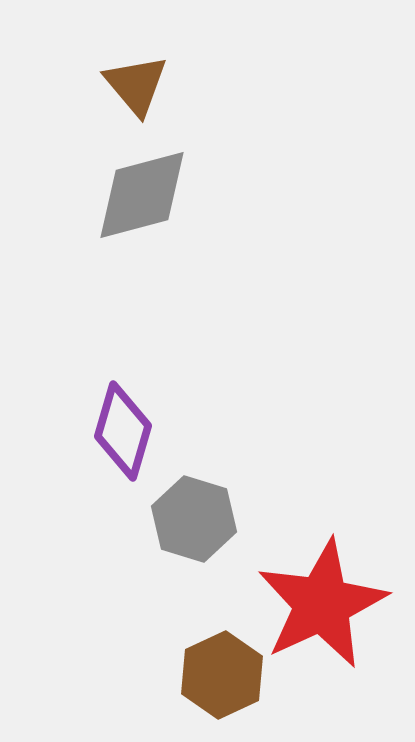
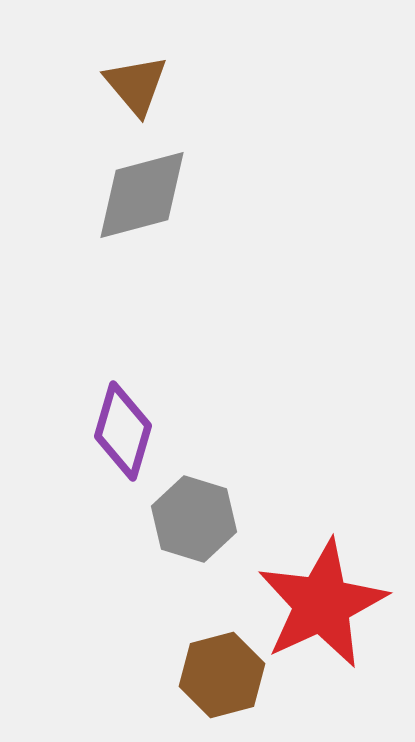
brown hexagon: rotated 10 degrees clockwise
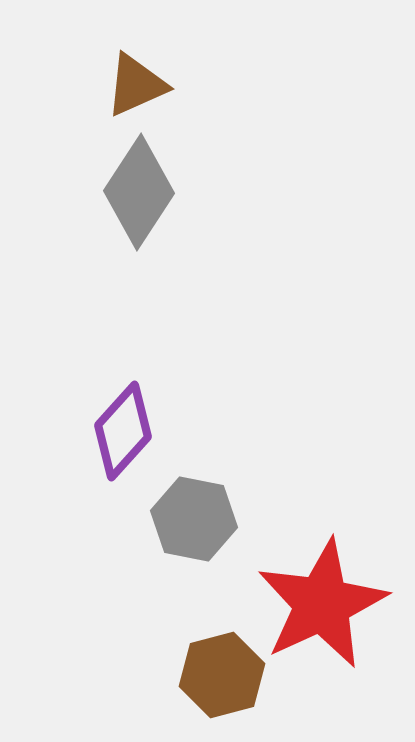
brown triangle: rotated 46 degrees clockwise
gray diamond: moved 3 px left, 3 px up; rotated 42 degrees counterclockwise
purple diamond: rotated 26 degrees clockwise
gray hexagon: rotated 6 degrees counterclockwise
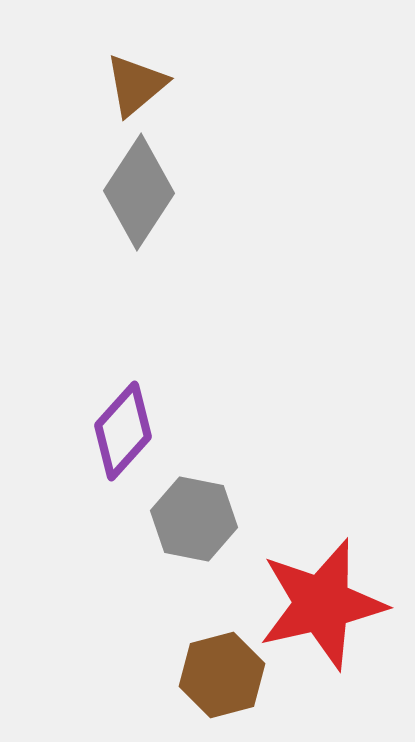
brown triangle: rotated 16 degrees counterclockwise
red star: rotated 12 degrees clockwise
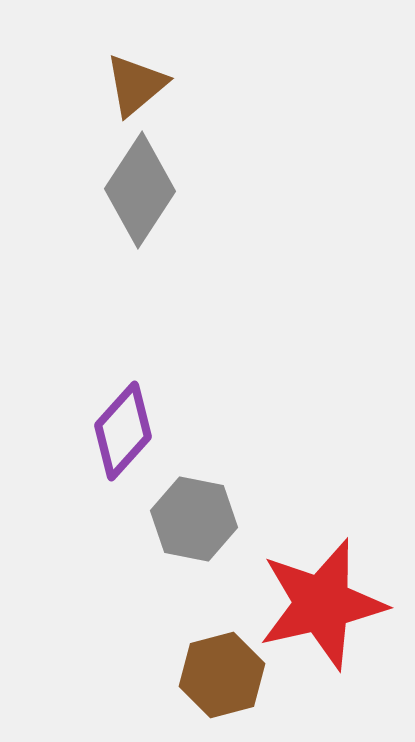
gray diamond: moved 1 px right, 2 px up
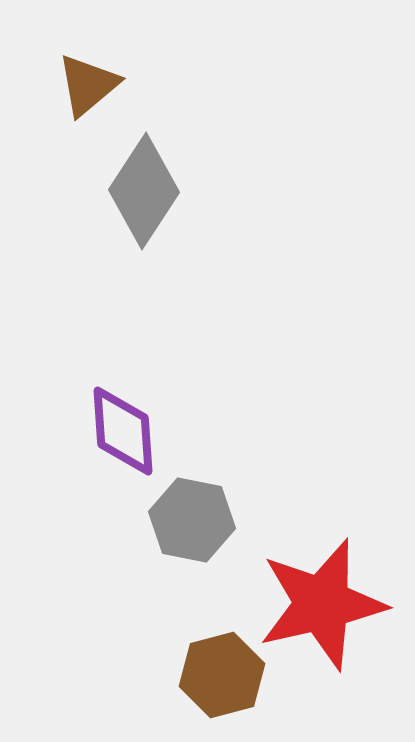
brown triangle: moved 48 px left
gray diamond: moved 4 px right, 1 px down
purple diamond: rotated 46 degrees counterclockwise
gray hexagon: moved 2 px left, 1 px down
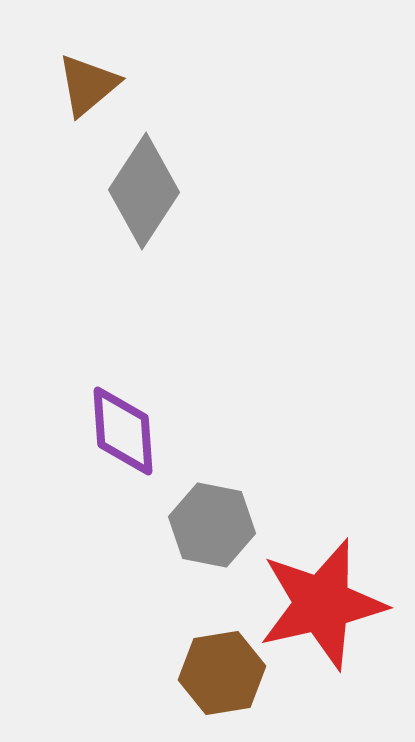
gray hexagon: moved 20 px right, 5 px down
brown hexagon: moved 2 px up; rotated 6 degrees clockwise
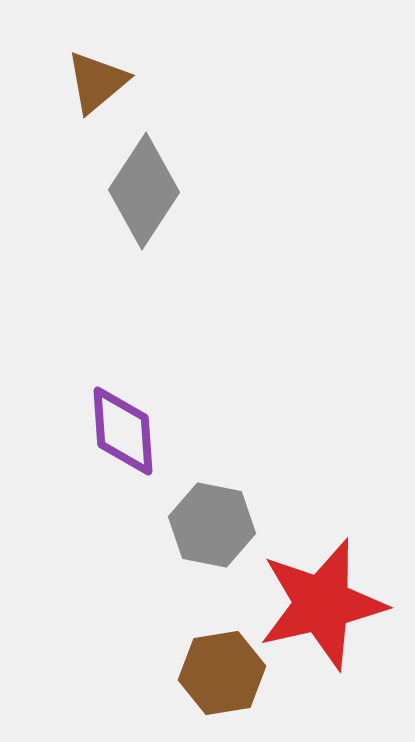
brown triangle: moved 9 px right, 3 px up
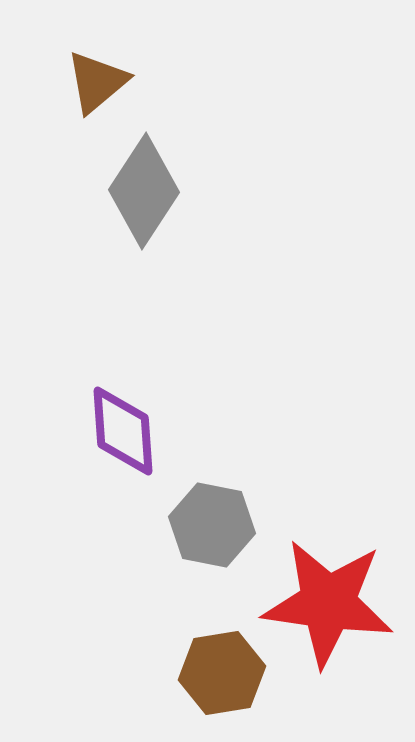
red star: moved 6 px right, 1 px up; rotated 21 degrees clockwise
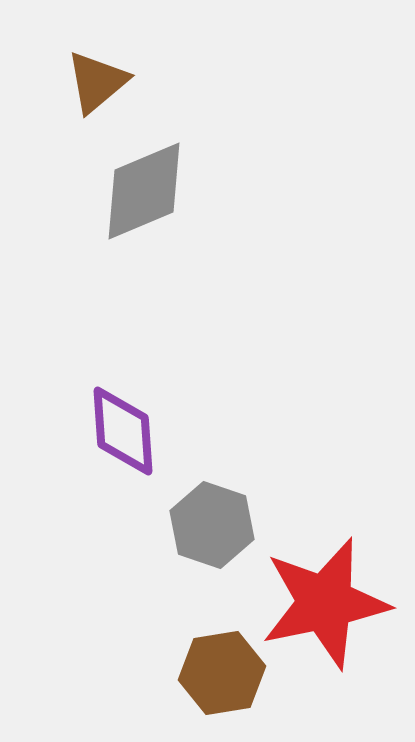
gray diamond: rotated 34 degrees clockwise
gray hexagon: rotated 8 degrees clockwise
red star: moved 3 px left; rotated 20 degrees counterclockwise
